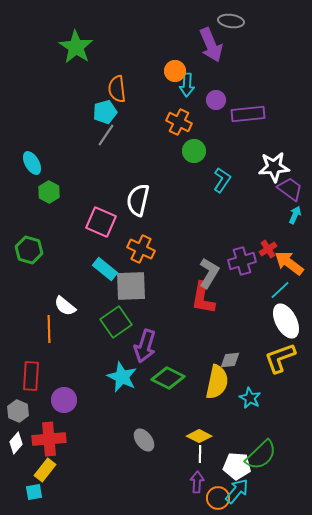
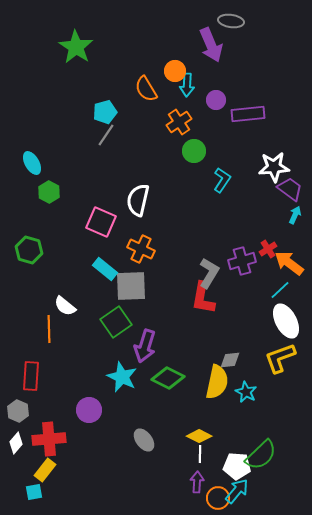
orange semicircle at (117, 89): moved 29 px right; rotated 24 degrees counterclockwise
orange cross at (179, 122): rotated 30 degrees clockwise
cyan star at (250, 398): moved 4 px left, 6 px up
purple circle at (64, 400): moved 25 px right, 10 px down
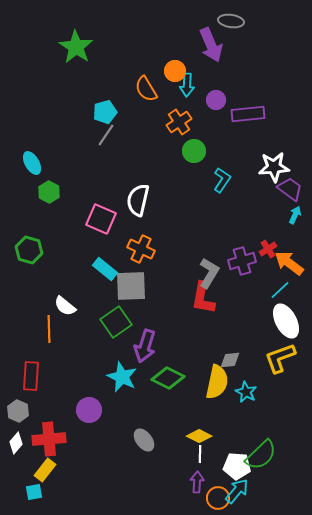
pink square at (101, 222): moved 3 px up
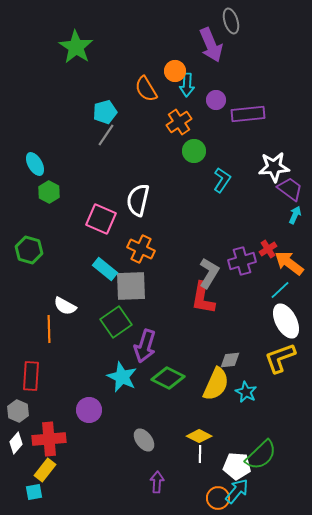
gray ellipse at (231, 21): rotated 65 degrees clockwise
cyan ellipse at (32, 163): moved 3 px right, 1 px down
white semicircle at (65, 306): rotated 10 degrees counterclockwise
yellow semicircle at (217, 382): moved 1 px left, 2 px down; rotated 12 degrees clockwise
purple arrow at (197, 482): moved 40 px left
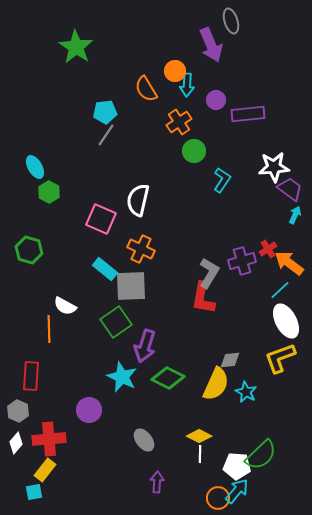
cyan pentagon at (105, 112): rotated 10 degrees clockwise
cyan ellipse at (35, 164): moved 3 px down
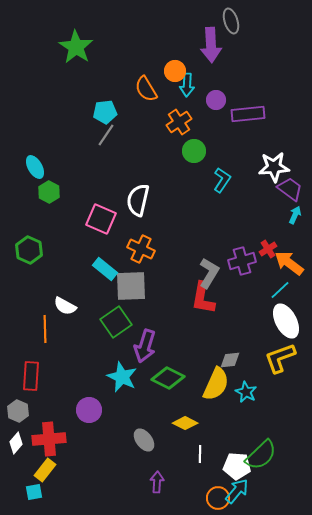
purple arrow at (211, 45): rotated 20 degrees clockwise
green hexagon at (29, 250): rotated 8 degrees clockwise
orange line at (49, 329): moved 4 px left
yellow diamond at (199, 436): moved 14 px left, 13 px up
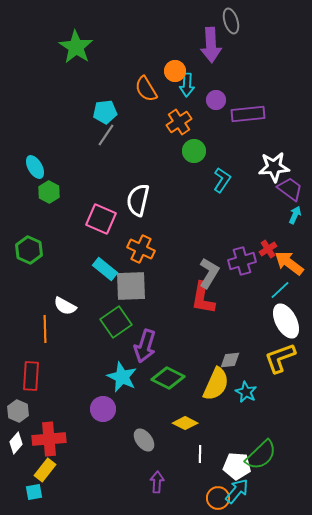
purple circle at (89, 410): moved 14 px right, 1 px up
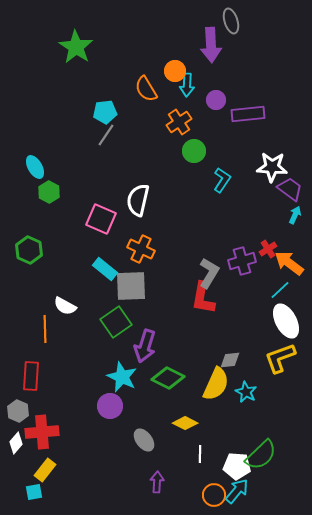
white star at (274, 167): moved 2 px left; rotated 8 degrees clockwise
purple circle at (103, 409): moved 7 px right, 3 px up
red cross at (49, 439): moved 7 px left, 7 px up
orange circle at (218, 498): moved 4 px left, 3 px up
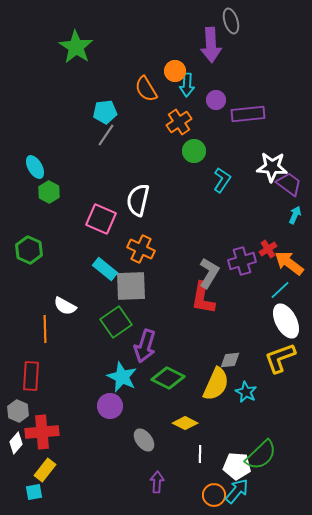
purple trapezoid at (290, 189): moved 1 px left, 5 px up
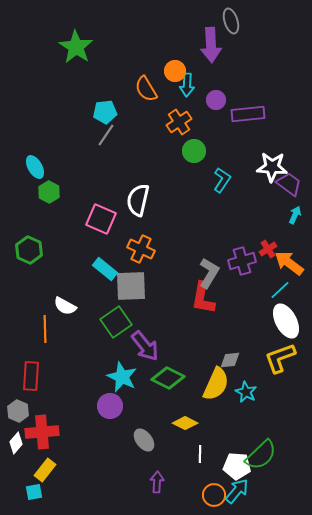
purple arrow at (145, 346): rotated 56 degrees counterclockwise
